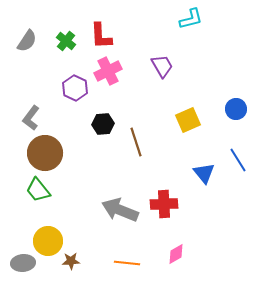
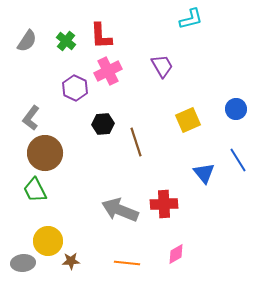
green trapezoid: moved 3 px left; rotated 12 degrees clockwise
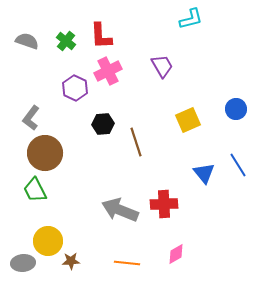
gray semicircle: rotated 105 degrees counterclockwise
blue line: moved 5 px down
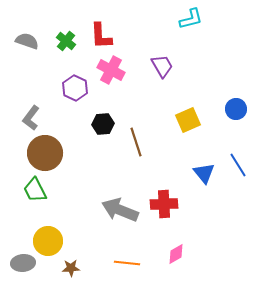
pink cross: moved 3 px right, 1 px up; rotated 36 degrees counterclockwise
brown star: moved 7 px down
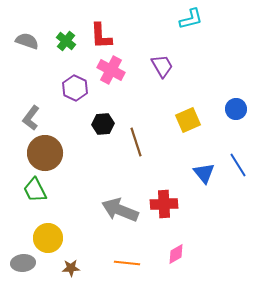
yellow circle: moved 3 px up
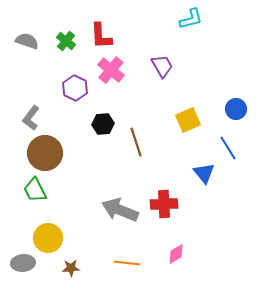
pink cross: rotated 12 degrees clockwise
blue line: moved 10 px left, 17 px up
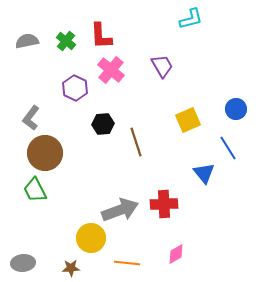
gray semicircle: rotated 30 degrees counterclockwise
gray arrow: rotated 138 degrees clockwise
yellow circle: moved 43 px right
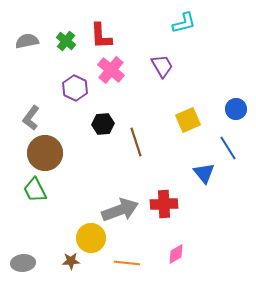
cyan L-shape: moved 7 px left, 4 px down
brown star: moved 7 px up
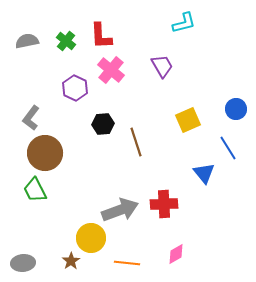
brown star: rotated 30 degrees counterclockwise
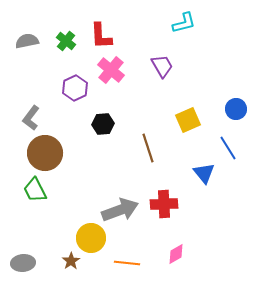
purple hexagon: rotated 10 degrees clockwise
brown line: moved 12 px right, 6 px down
